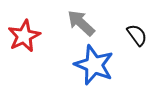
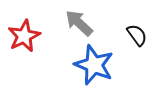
gray arrow: moved 2 px left
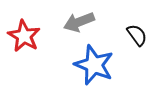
gray arrow: moved 1 px up; rotated 64 degrees counterclockwise
red star: rotated 16 degrees counterclockwise
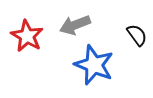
gray arrow: moved 4 px left, 3 px down
red star: moved 3 px right
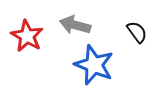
gray arrow: rotated 36 degrees clockwise
black semicircle: moved 3 px up
